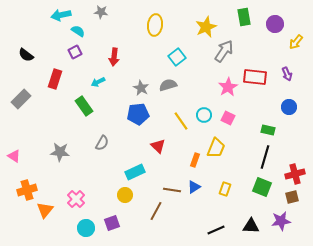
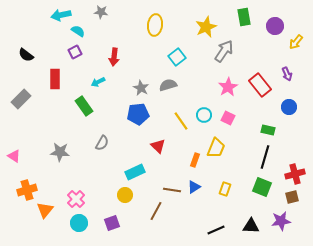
purple circle at (275, 24): moved 2 px down
red rectangle at (255, 77): moved 5 px right, 8 px down; rotated 45 degrees clockwise
red rectangle at (55, 79): rotated 18 degrees counterclockwise
cyan circle at (86, 228): moved 7 px left, 5 px up
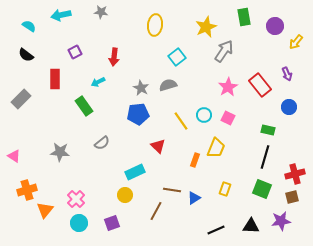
cyan semicircle at (78, 31): moved 49 px left, 5 px up
gray semicircle at (102, 143): rotated 21 degrees clockwise
blue triangle at (194, 187): moved 11 px down
green square at (262, 187): moved 2 px down
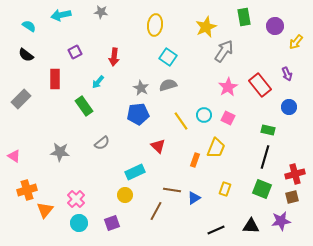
cyan square at (177, 57): moved 9 px left; rotated 18 degrees counterclockwise
cyan arrow at (98, 82): rotated 24 degrees counterclockwise
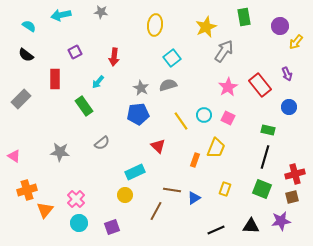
purple circle at (275, 26): moved 5 px right
cyan square at (168, 57): moved 4 px right, 1 px down; rotated 18 degrees clockwise
purple square at (112, 223): moved 4 px down
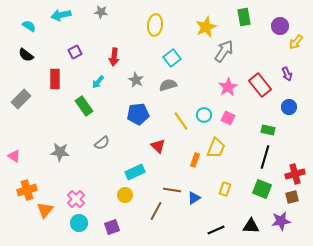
gray star at (141, 88): moved 5 px left, 8 px up
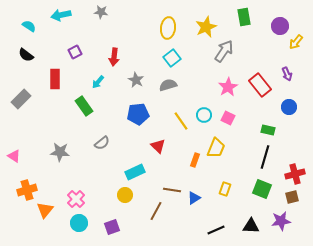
yellow ellipse at (155, 25): moved 13 px right, 3 px down
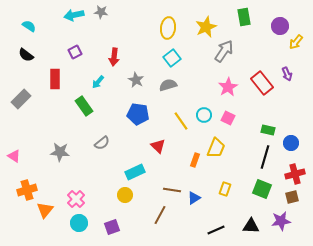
cyan arrow at (61, 15): moved 13 px right
red rectangle at (260, 85): moved 2 px right, 2 px up
blue circle at (289, 107): moved 2 px right, 36 px down
blue pentagon at (138, 114): rotated 15 degrees clockwise
brown line at (156, 211): moved 4 px right, 4 px down
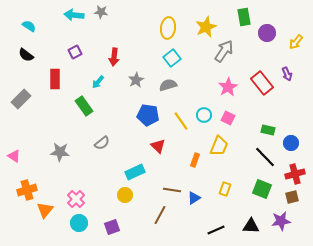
cyan arrow at (74, 15): rotated 18 degrees clockwise
purple circle at (280, 26): moved 13 px left, 7 px down
gray star at (136, 80): rotated 14 degrees clockwise
blue pentagon at (138, 114): moved 10 px right, 1 px down
yellow trapezoid at (216, 148): moved 3 px right, 2 px up
black line at (265, 157): rotated 60 degrees counterclockwise
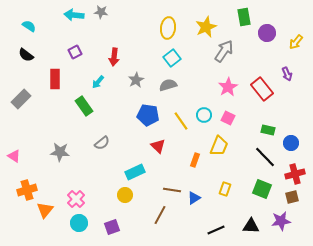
red rectangle at (262, 83): moved 6 px down
